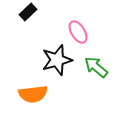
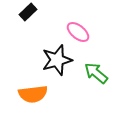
pink ellipse: rotated 20 degrees counterclockwise
green arrow: moved 6 px down
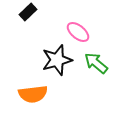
green arrow: moved 10 px up
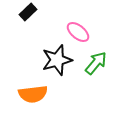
green arrow: rotated 90 degrees clockwise
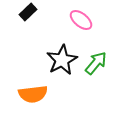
pink ellipse: moved 3 px right, 12 px up
black star: moved 5 px right; rotated 12 degrees counterclockwise
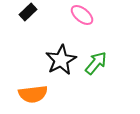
pink ellipse: moved 1 px right, 5 px up
black star: moved 1 px left
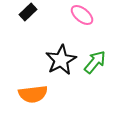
green arrow: moved 1 px left, 1 px up
